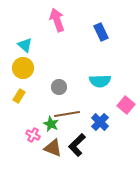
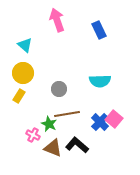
blue rectangle: moved 2 px left, 2 px up
yellow circle: moved 5 px down
gray circle: moved 2 px down
pink square: moved 12 px left, 14 px down
green star: moved 2 px left
black L-shape: rotated 85 degrees clockwise
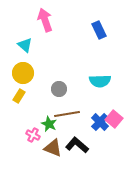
pink arrow: moved 12 px left
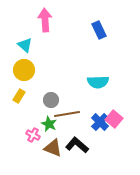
pink arrow: rotated 15 degrees clockwise
yellow circle: moved 1 px right, 3 px up
cyan semicircle: moved 2 px left, 1 px down
gray circle: moved 8 px left, 11 px down
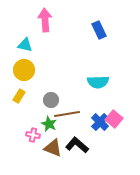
cyan triangle: rotated 28 degrees counterclockwise
pink cross: rotated 16 degrees counterclockwise
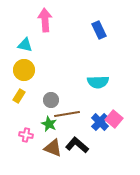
pink cross: moved 7 px left
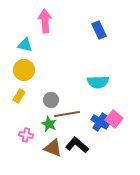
pink arrow: moved 1 px down
blue cross: rotated 12 degrees counterclockwise
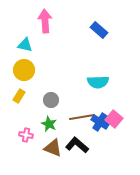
blue rectangle: rotated 24 degrees counterclockwise
brown line: moved 15 px right, 3 px down
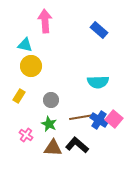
yellow circle: moved 7 px right, 4 px up
blue cross: moved 1 px left, 2 px up
pink cross: rotated 24 degrees clockwise
brown triangle: rotated 18 degrees counterclockwise
